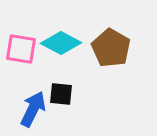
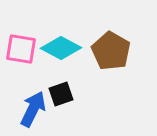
cyan diamond: moved 5 px down
brown pentagon: moved 3 px down
black square: rotated 25 degrees counterclockwise
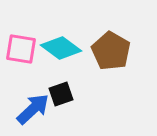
cyan diamond: rotated 9 degrees clockwise
blue arrow: rotated 21 degrees clockwise
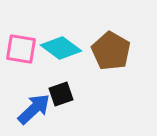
blue arrow: moved 1 px right
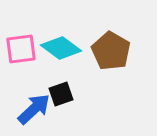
pink square: rotated 16 degrees counterclockwise
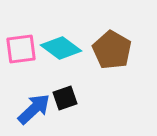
brown pentagon: moved 1 px right, 1 px up
black square: moved 4 px right, 4 px down
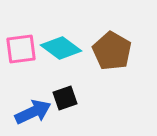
brown pentagon: moved 1 px down
blue arrow: moved 1 px left, 3 px down; rotated 18 degrees clockwise
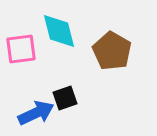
cyan diamond: moved 2 px left, 17 px up; rotated 39 degrees clockwise
blue arrow: moved 3 px right, 1 px down
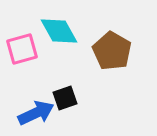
cyan diamond: rotated 15 degrees counterclockwise
pink square: moved 1 px right; rotated 8 degrees counterclockwise
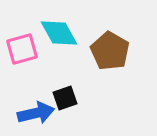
cyan diamond: moved 2 px down
brown pentagon: moved 2 px left
blue arrow: rotated 12 degrees clockwise
